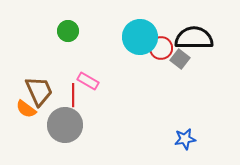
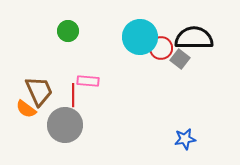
pink rectangle: rotated 25 degrees counterclockwise
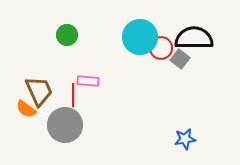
green circle: moved 1 px left, 4 px down
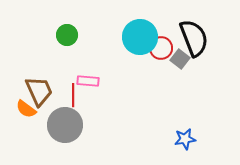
black semicircle: rotated 69 degrees clockwise
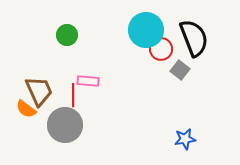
cyan circle: moved 6 px right, 7 px up
red circle: moved 1 px down
gray square: moved 11 px down
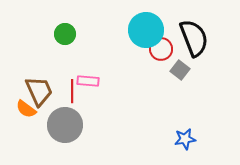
green circle: moved 2 px left, 1 px up
red line: moved 1 px left, 4 px up
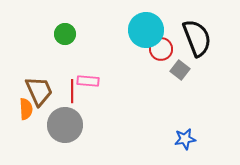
black semicircle: moved 3 px right
orange semicircle: rotated 130 degrees counterclockwise
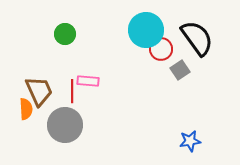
black semicircle: rotated 15 degrees counterclockwise
gray square: rotated 18 degrees clockwise
blue star: moved 5 px right, 2 px down
